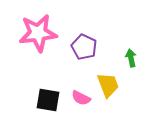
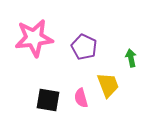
pink star: moved 4 px left, 5 px down
pink semicircle: rotated 48 degrees clockwise
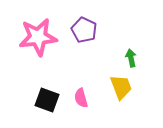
pink star: moved 4 px right, 1 px up
purple pentagon: moved 17 px up
yellow trapezoid: moved 13 px right, 2 px down
black square: moved 1 px left; rotated 10 degrees clockwise
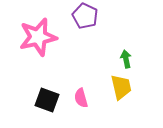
purple pentagon: moved 1 px right, 14 px up
pink star: rotated 6 degrees counterclockwise
green arrow: moved 5 px left, 1 px down
yellow trapezoid: rotated 8 degrees clockwise
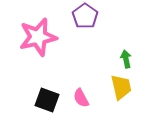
purple pentagon: rotated 10 degrees clockwise
pink semicircle: rotated 12 degrees counterclockwise
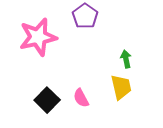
black square: rotated 25 degrees clockwise
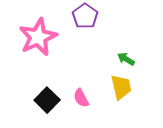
pink star: rotated 12 degrees counterclockwise
green arrow: rotated 48 degrees counterclockwise
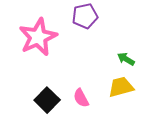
purple pentagon: rotated 25 degrees clockwise
yellow trapezoid: rotated 92 degrees counterclockwise
